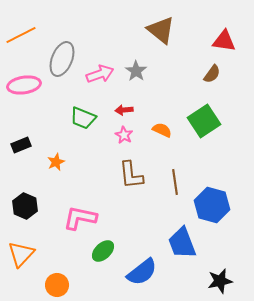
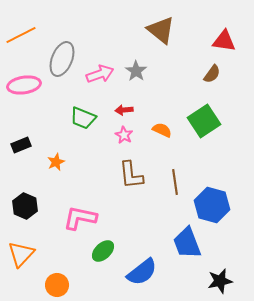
blue trapezoid: moved 5 px right
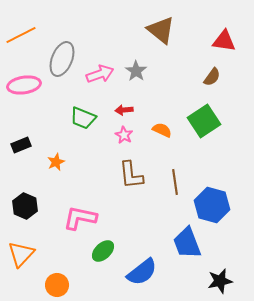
brown semicircle: moved 3 px down
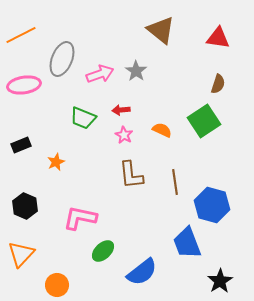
red triangle: moved 6 px left, 3 px up
brown semicircle: moved 6 px right, 7 px down; rotated 18 degrees counterclockwise
red arrow: moved 3 px left
black star: rotated 20 degrees counterclockwise
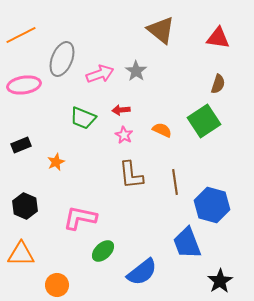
orange triangle: rotated 48 degrees clockwise
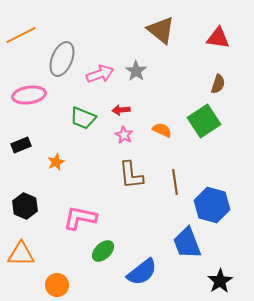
pink ellipse: moved 5 px right, 10 px down
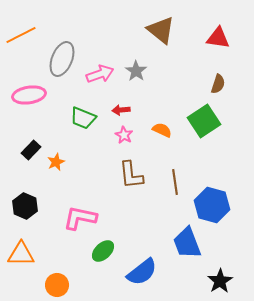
black rectangle: moved 10 px right, 5 px down; rotated 24 degrees counterclockwise
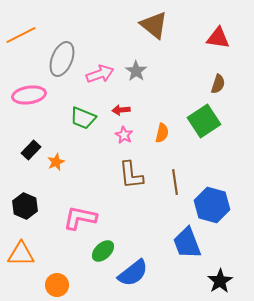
brown triangle: moved 7 px left, 5 px up
orange semicircle: moved 3 px down; rotated 78 degrees clockwise
blue semicircle: moved 9 px left, 1 px down
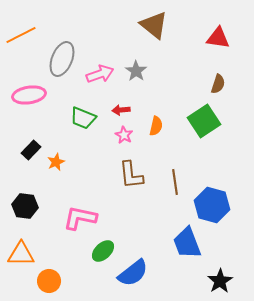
orange semicircle: moved 6 px left, 7 px up
black hexagon: rotated 15 degrees counterclockwise
orange circle: moved 8 px left, 4 px up
